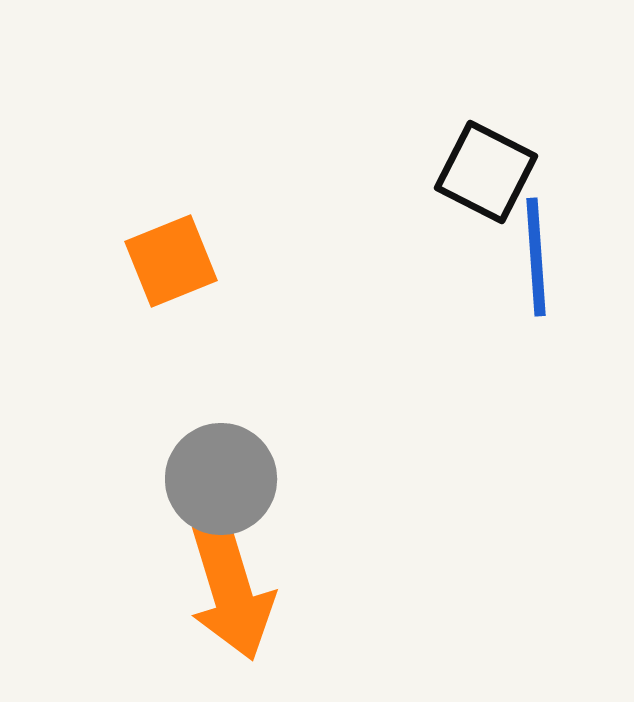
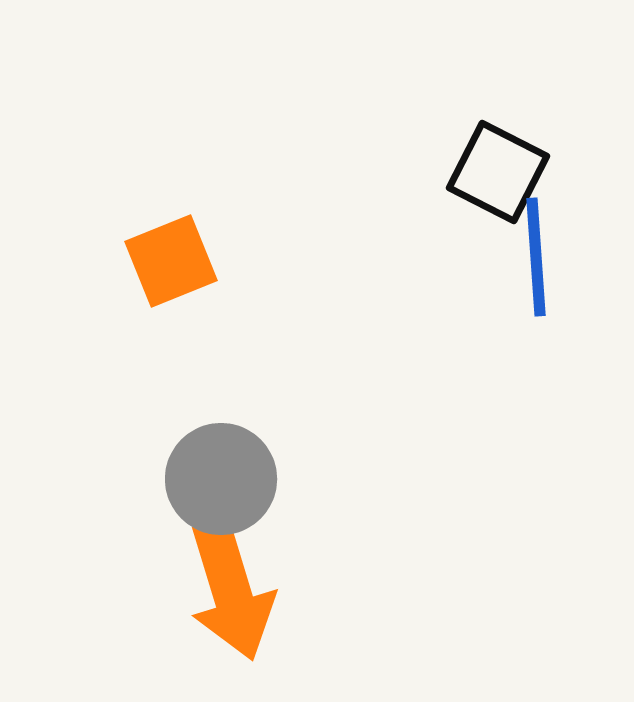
black square: moved 12 px right
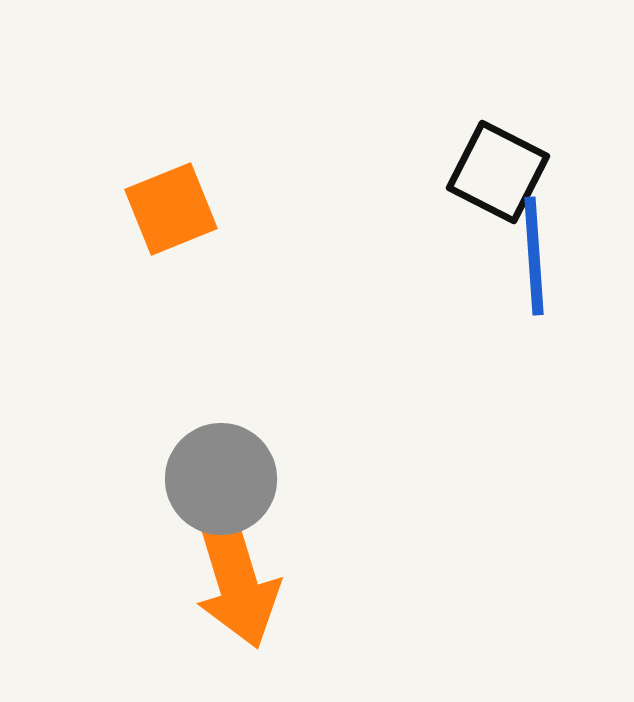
blue line: moved 2 px left, 1 px up
orange square: moved 52 px up
orange arrow: moved 5 px right, 12 px up
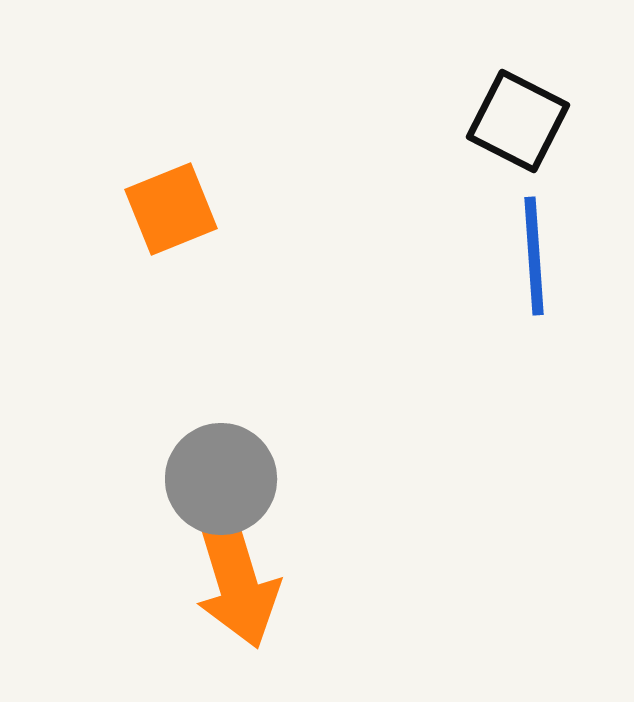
black square: moved 20 px right, 51 px up
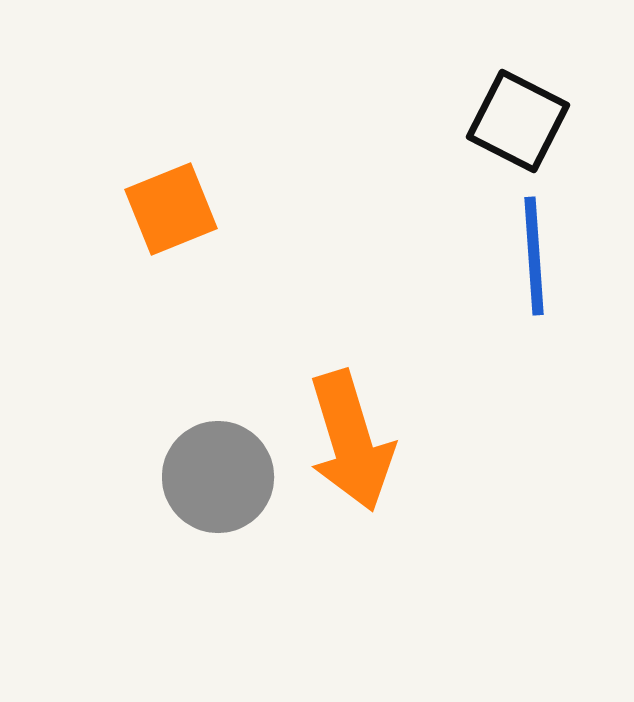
gray circle: moved 3 px left, 2 px up
orange arrow: moved 115 px right, 137 px up
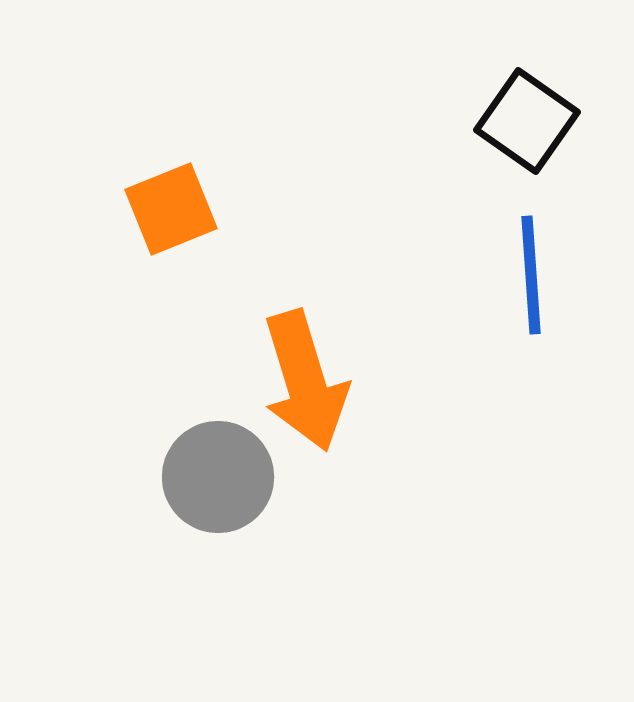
black square: moved 9 px right; rotated 8 degrees clockwise
blue line: moved 3 px left, 19 px down
orange arrow: moved 46 px left, 60 px up
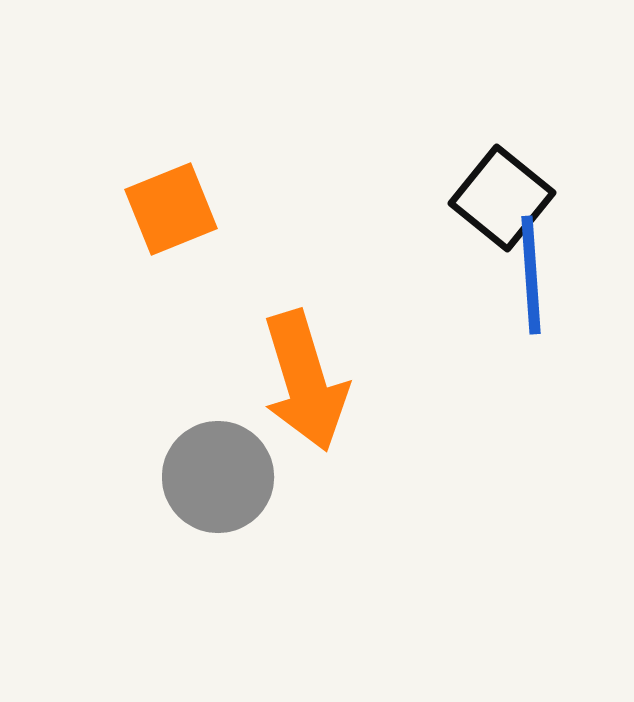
black square: moved 25 px left, 77 px down; rotated 4 degrees clockwise
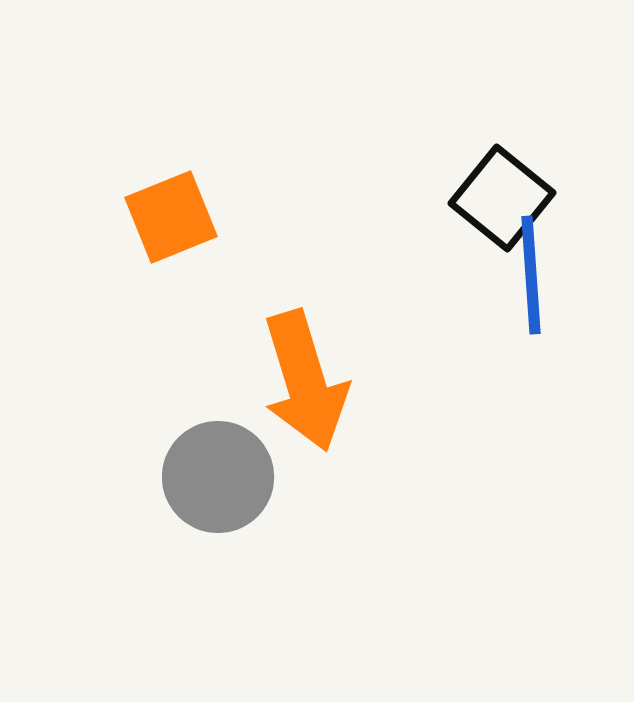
orange square: moved 8 px down
